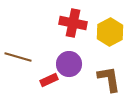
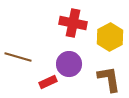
yellow hexagon: moved 5 px down
red rectangle: moved 1 px left, 2 px down
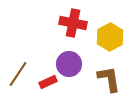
brown line: moved 17 px down; rotated 72 degrees counterclockwise
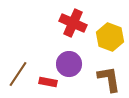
red cross: rotated 12 degrees clockwise
yellow hexagon: rotated 12 degrees counterclockwise
red rectangle: rotated 36 degrees clockwise
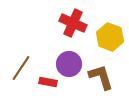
brown line: moved 3 px right, 6 px up
brown L-shape: moved 8 px left, 2 px up; rotated 8 degrees counterclockwise
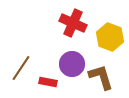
purple circle: moved 3 px right
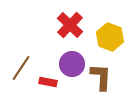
red cross: moved 3 px left, 2 px down; rotated 20 degrees clockwise
brown L-shape: rotated 20 degrees clockwise
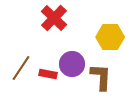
red cross: moved 16 px left, 7 px up
yellow hexagon: rotated 20 degrees counterclockwise
red rectangle: moved 8 px up
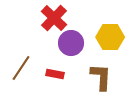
purple circle: moved 1 px left, 21 px up
red rectangle: moved 7 px right
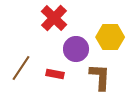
purple circle: moved 5 px right, 6 px down
brown L-shape: moved 1 px left
